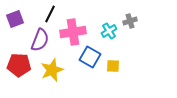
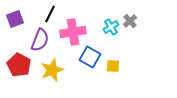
gray cross: rotated 24 degrees counterclockwise
cyan cross: moved 2 px right, 4 px up
red pentagon: rotated 25 degrees clockwise
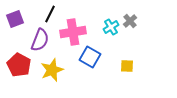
yellow square: moved 14 px right
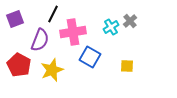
black line: moved 3 px right
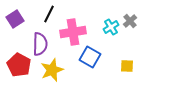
black line: moved 4 px left
purple square: rotated 12 degrees counterclockwise
purple semicircle: moved 4 px down; rotated 20 degrees counterclockwise
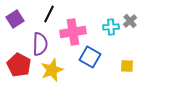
cyan cross: rotated 28 degrees clockwise
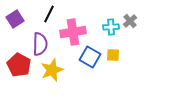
yellow square: moved 14 px left, 11 px up
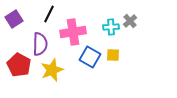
purple square: moved 1 px left
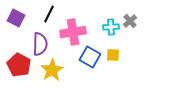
purple square: moved 2 px right, 1 px up; rotated 30 degrees counterclockwise
yellow star: rotated 10 degrees counterclockwise
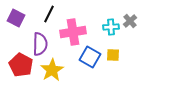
red pentagon: moved 2 px right
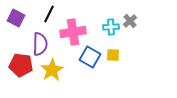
red pentagon: rotated 20 degrees counterclockwise
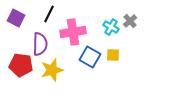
cyan cross: rotated 35 degrees clockwise
yellow star: rotated 15 degrees clockwise
